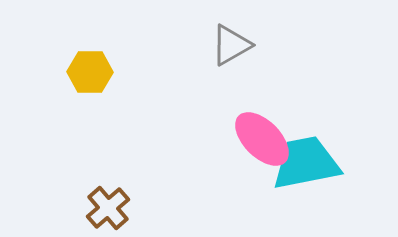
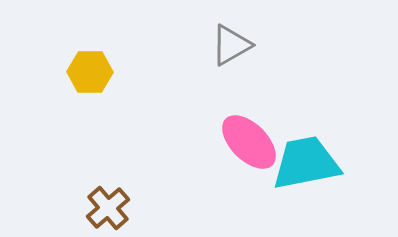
pink ellipse: moved 13 px left, 3 px down
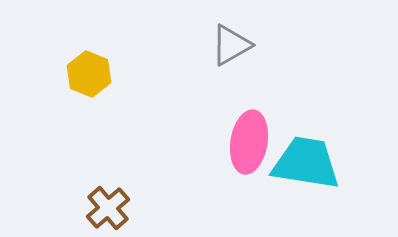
yellow hexagon: moved 1 px left, 2 px down; rotated 21 degrees clockwise
pink ellipse: rotated 54 degrees clockwise
cyan trapezoid: rotated 20 degrees clockwise
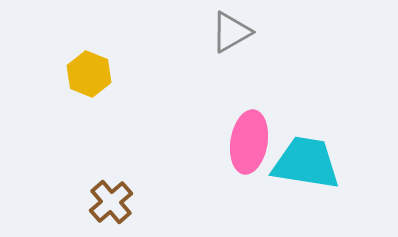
gray triangle: moved 13 px up
brown cross: moved 3 px right, 6 px up
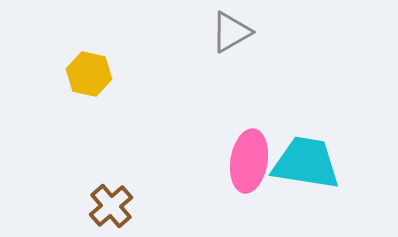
yellow hexagon: rotated 9 degrees counterclockwise
pink ellipse: moved 19 px down
brown cross: moved 4 px down
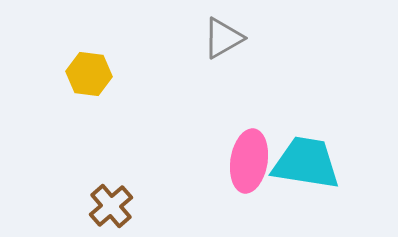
gray triangle: moved 8 px left, 6 px down
yellow hexagon: rotated 6 degrees counterclockwise
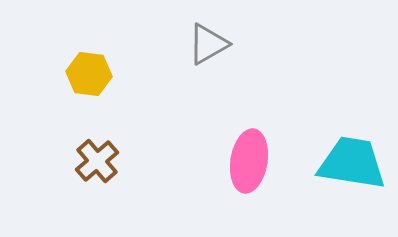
gray triangle: moved 15 px left, 6 px down
cyan trapezoid: moved 46 px right
brown cross: moved 14 px left, 45 px up
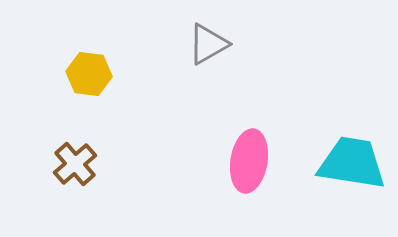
brown cross: moved 22 px left, 3 px down
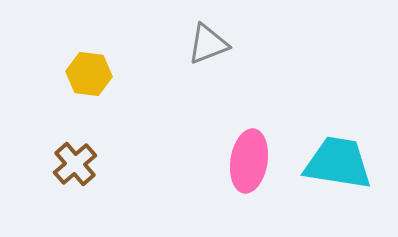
gray triangle: rotated 9 degrees clockwise
cyan trapezoid: moved 14 px left
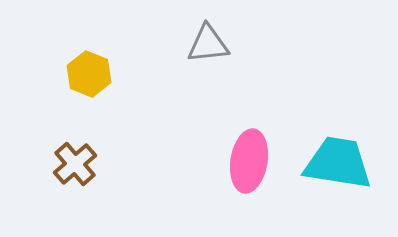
gray triangle: rotated 15 degrees clockwise
yellow hexagon: rotated 15 degrees clockwise
